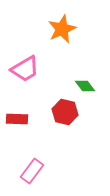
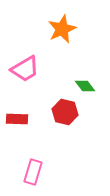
pink rectangle: moved 1 px right, 1 px down; rotated 20 degrees counterclockwise
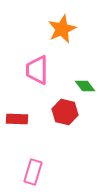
pink trapezoid: moved 12 px right, 1 px down; rotated 120 degrees clockwise
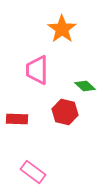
orange star: rotated 12 degrees counterclockwise
green diamond: rotated 10 degrees counterclockwise
pink rectangle: rotated 70 degrees counterclockwise
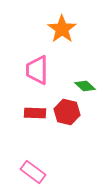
red hexagon: moved 2 px right
red rectangle: moved 18 px right, 6 px up
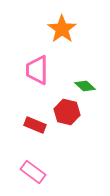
red rectangle: moved 12 px down; rotated 20 degrees clockwise
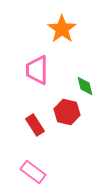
green diamond: rotated 35 degrees clockwise
red rectangle: rotated 35 degrees clockwise
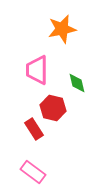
orange star: rotated 24 degrees clockwise
green diamond: moved 8 px left, 3 px up
red hexagon: moved 14 px left, 4 px up
red rectangle: moved 1 px left, 4 px down
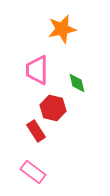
red rectangle: moved 2 px right, 2 px down
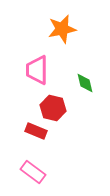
green diamond: moved 8 px right
red rectangle: rotated 35 degrees counterclockwise
